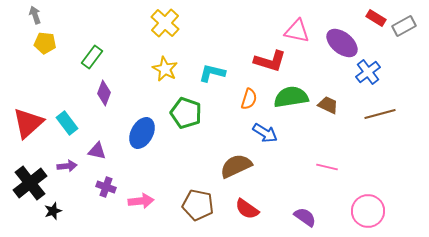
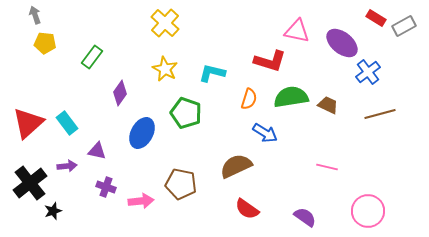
purple diamond: moved 16 px right; rotated 15 degrees clockwise
brown pentagon: moved 17 px left, 21 px up
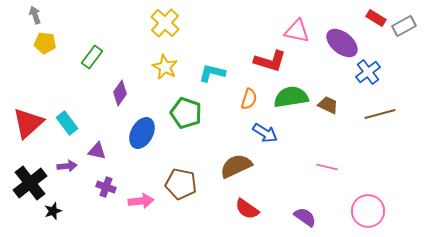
yellow star: moved 2 px up
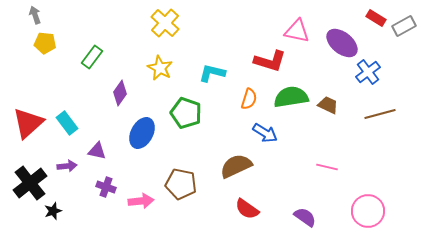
yellow star: moved 5 px left, 1 px down
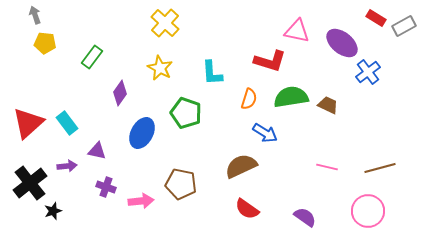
cyan L-shape: rotated 108 degrees counterclockwise
brown line: moved 54 px down
brown semicircle: moved 5 px right
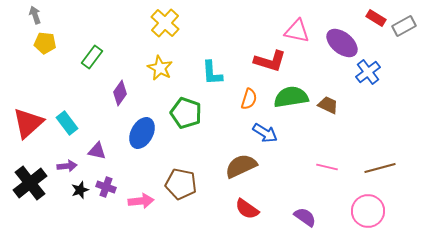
black star: moved 27 px right, 21 px up
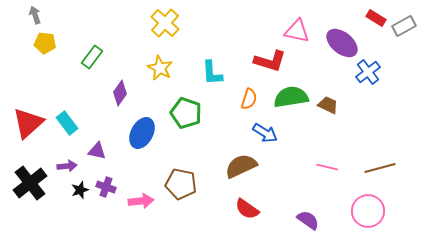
purple semicircle: moved 3 px right, 3 px down
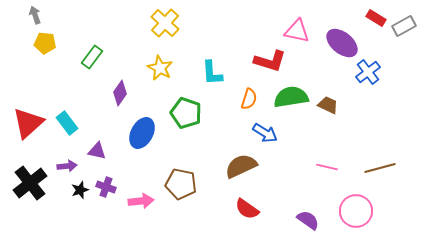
pink circle: moved 12 px left
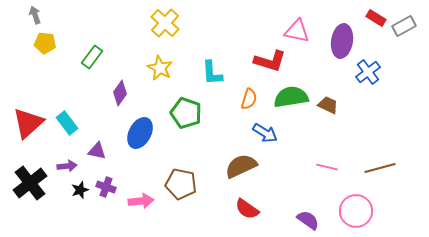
purple ellipse: moved 2 px up; rotated 60 degrees clockwise
blue ellipse: moved 2 px left
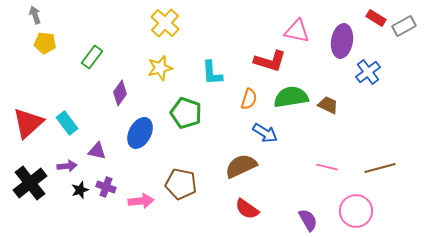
yellow star: rotated 30 degrees clockwise
purple semicircle: rotated 25 degrees clockwise
